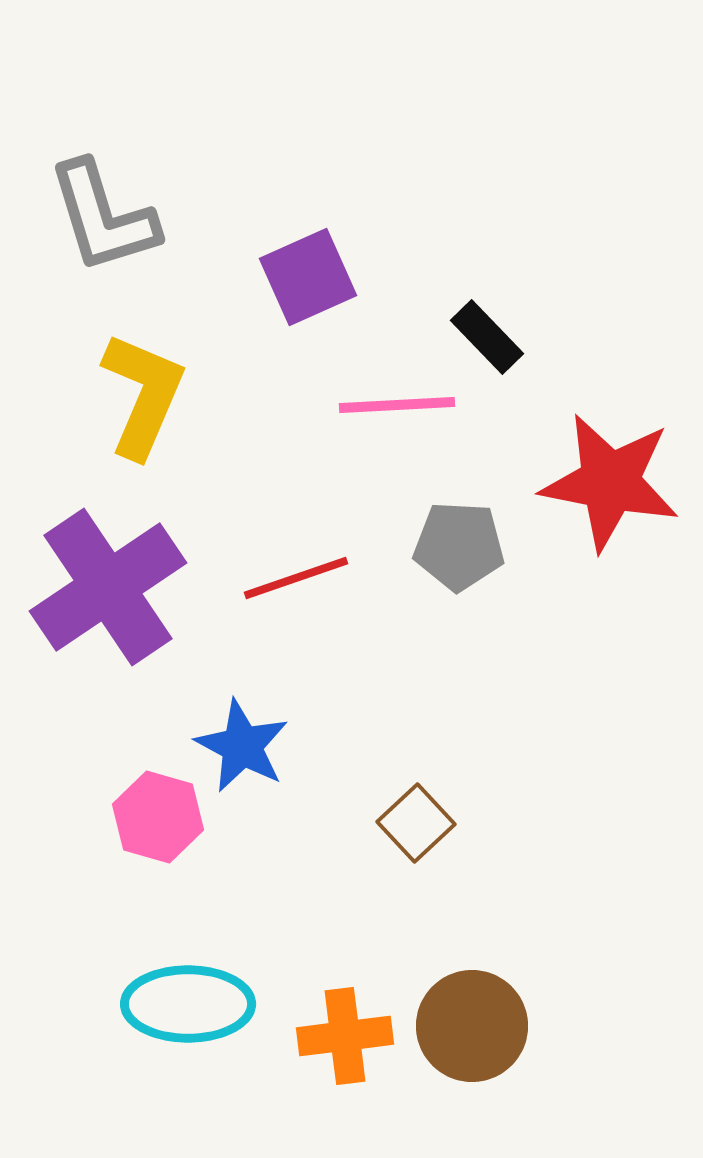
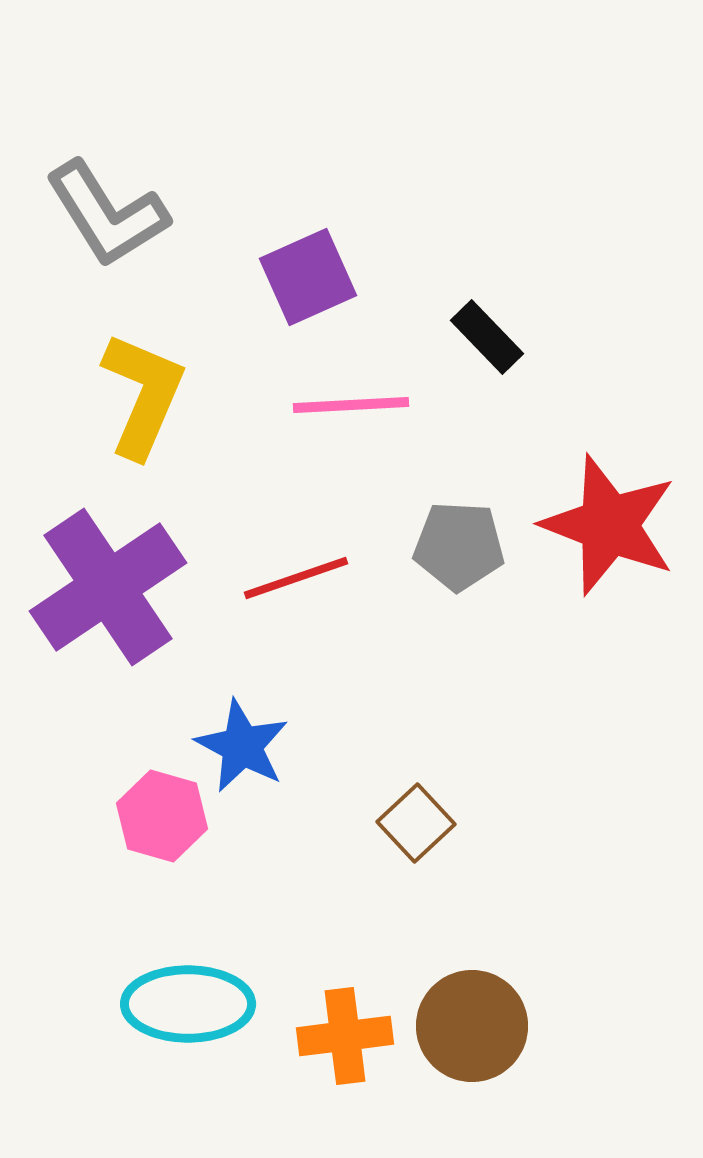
gray L-shape: moved 4 px right, 3 px up; rotated 15 degrees counterclockwise
pink line: moved 46 px left
red star: moved 1 px left, 43 px down; rotated 10 degrees clockwise
pink hexagon: moved 4 px right, 1 px up
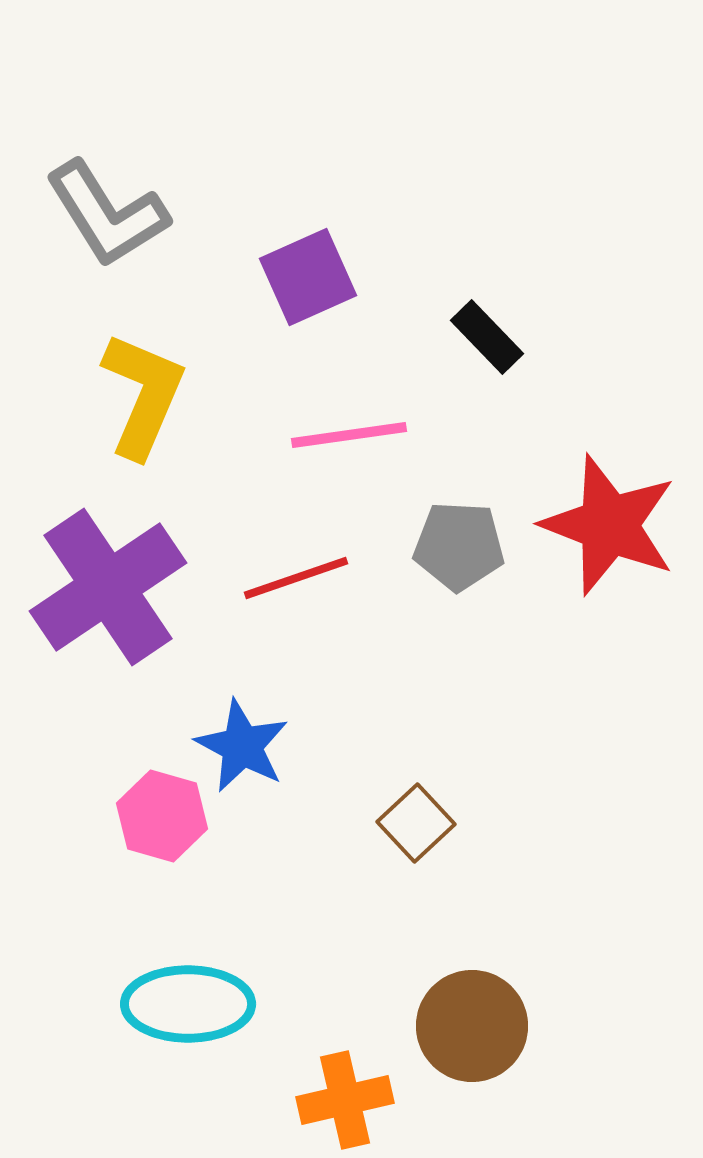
pink line: moved 2 px left, 30 px down; rotated 5 degrees counterclockwise
orange cross: moved 64 px down; rotated 6 degrees counterclockwise
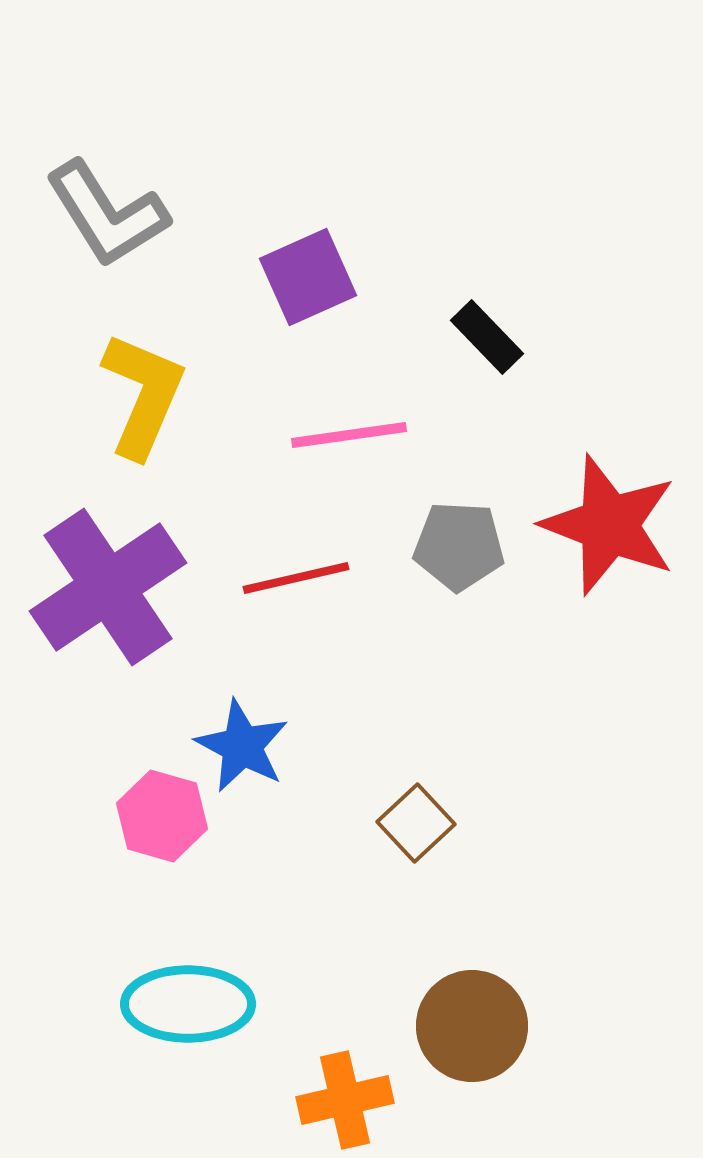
red line: rotated 6 degrees clockwise
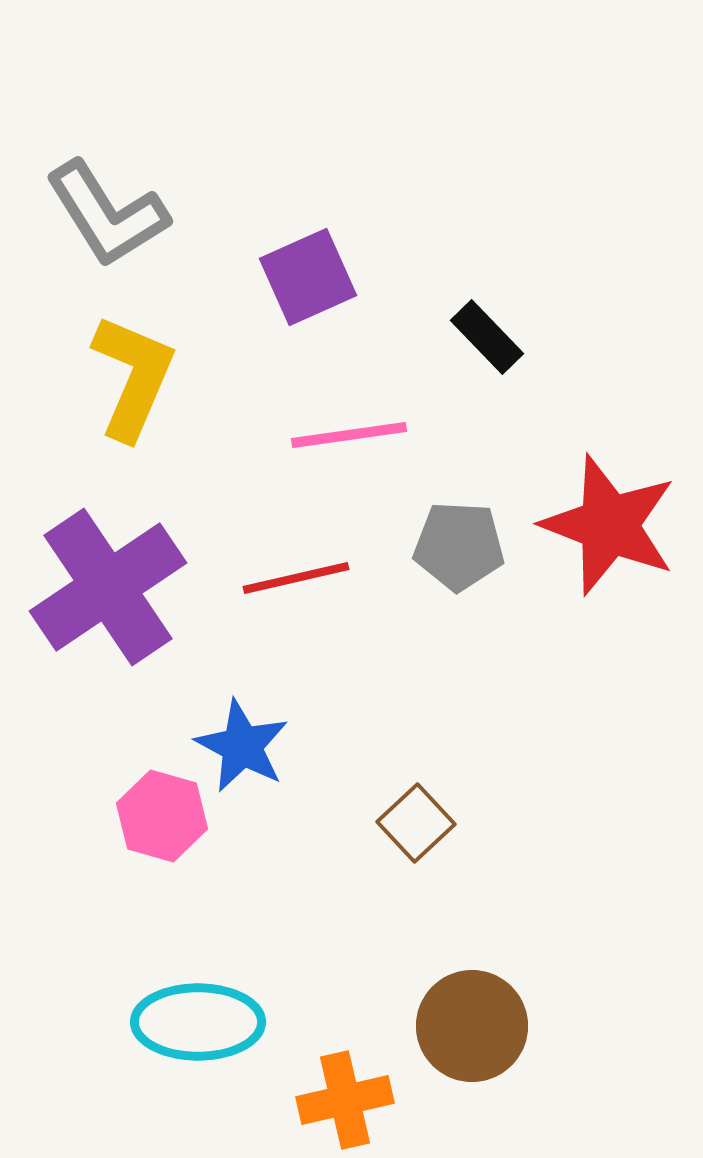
yellow L-shape: moved 10 px left, 18 px up
cyan ellipse: moved 10 px right, 18 px down
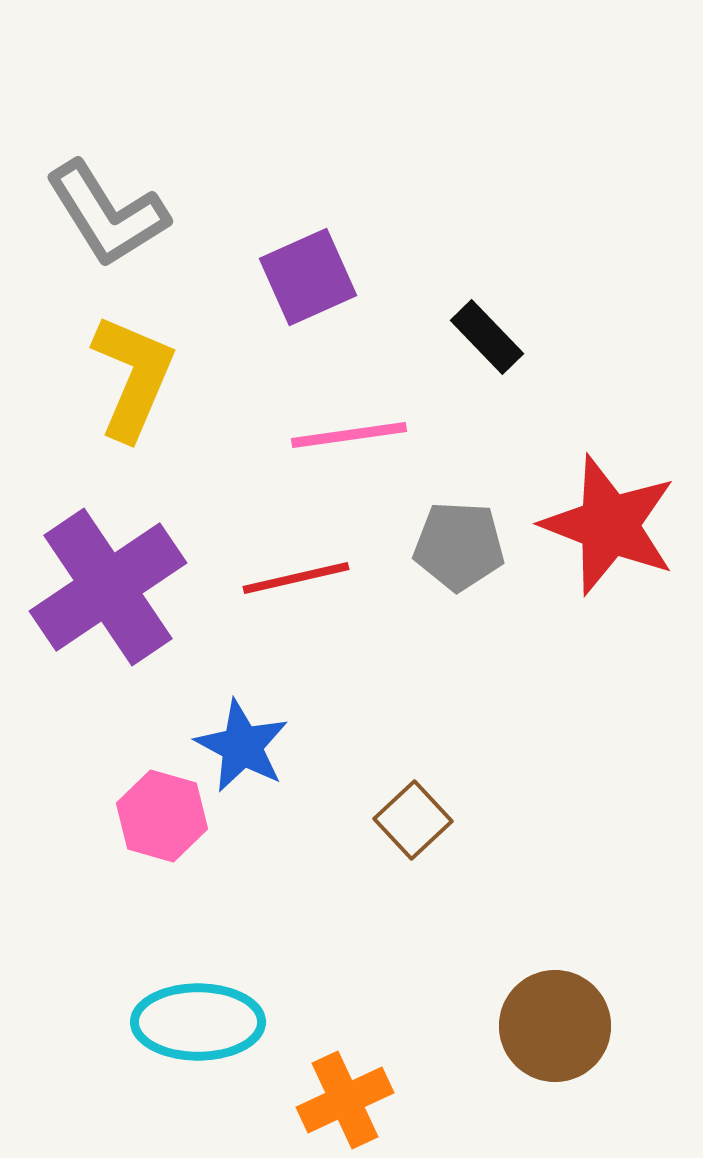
brown square: moved 3 px left, 3 px up
brown circle: moved 83 px right
orange cross: rotated 12 degrees counterclockwise
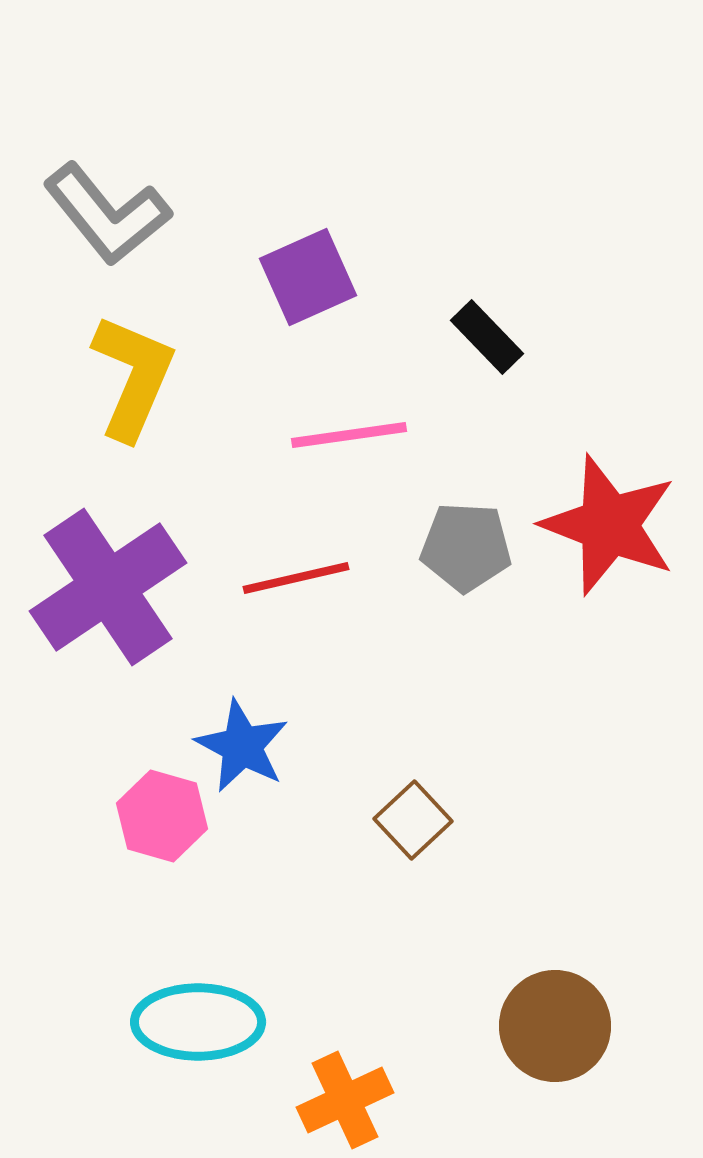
gray L-shape: rotated 7 degrees counterclockwise
gray pentagon: moved 7 px right, 1 px down
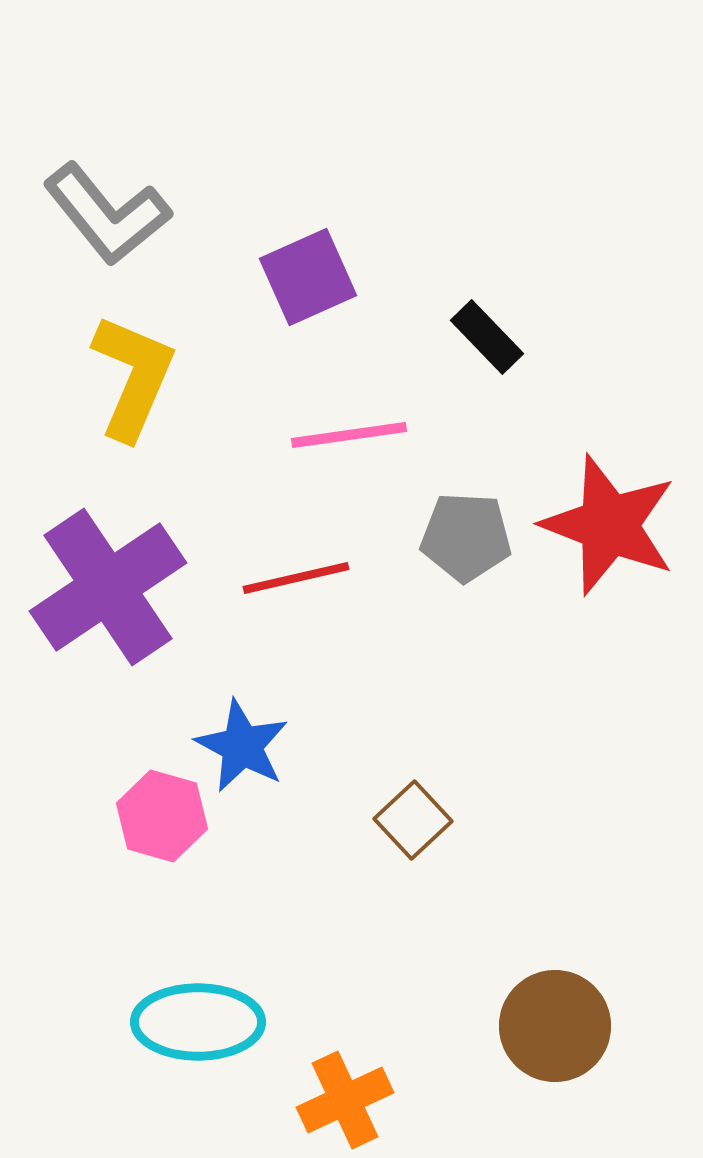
gray pentagon: moved 10 px up
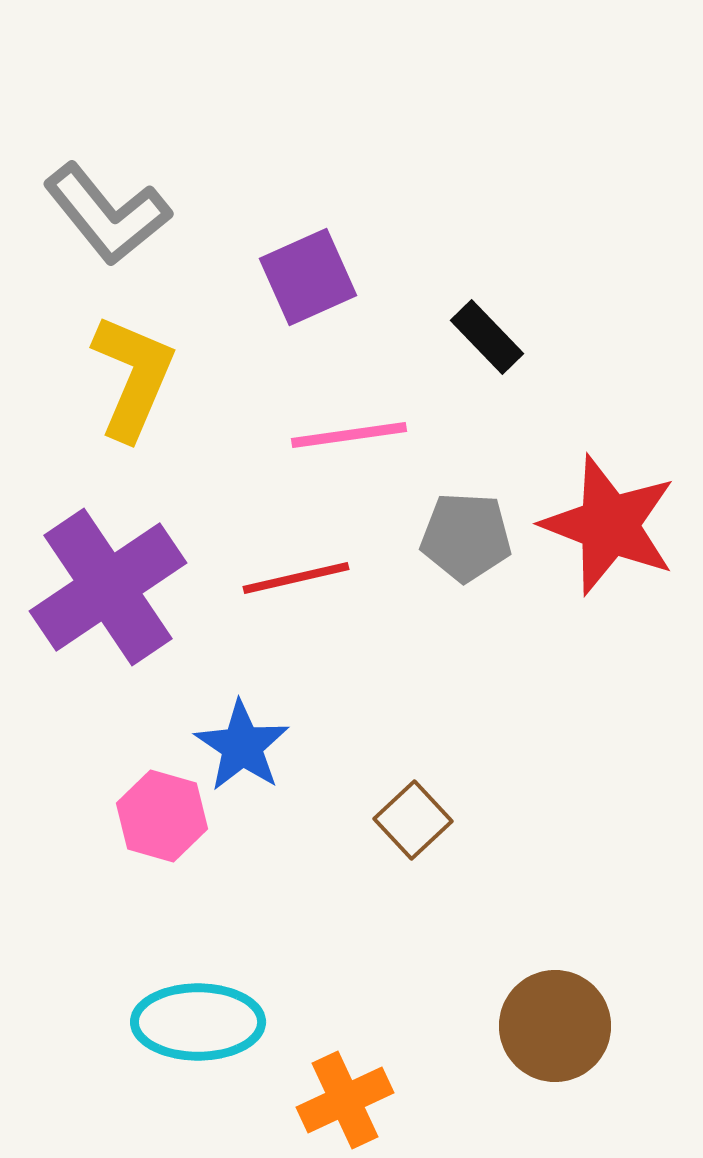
blue star: rotated 6 degrees clockwise
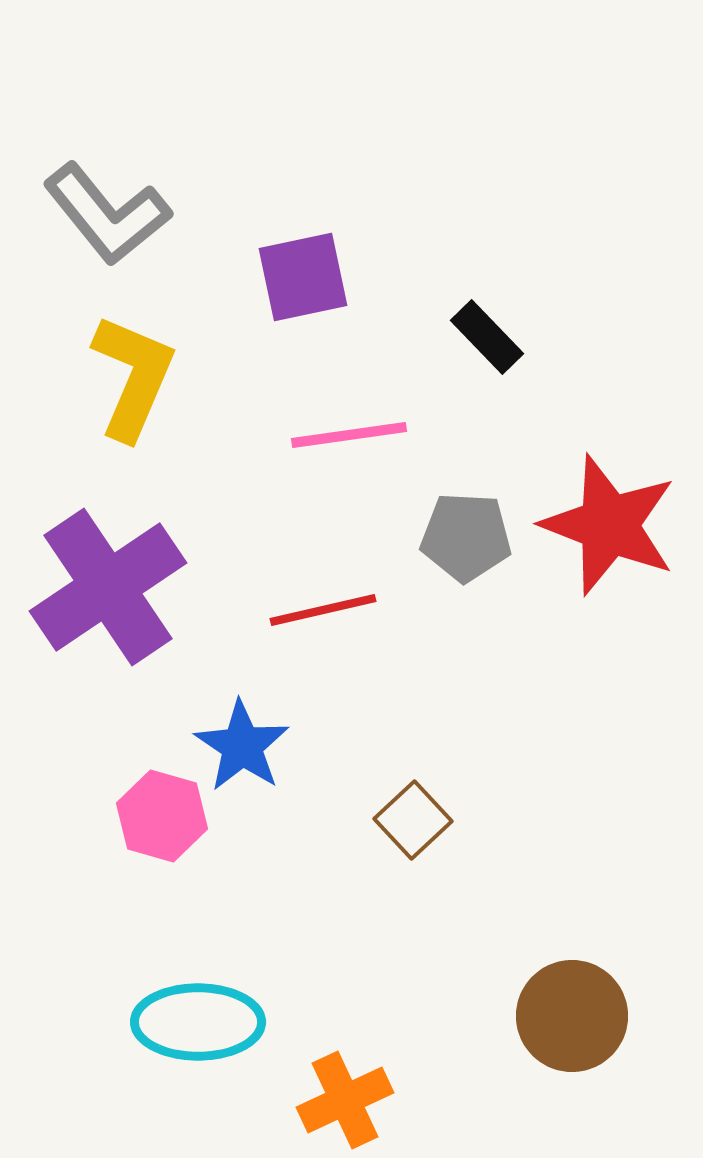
purple square: moved 5 px left; rotated 12 degrees clockwise
red line: moved 27 px right, 32 px down
brown circle: moved 17 px right, 10 px up
